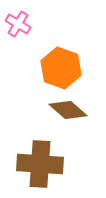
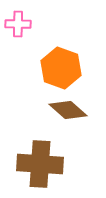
pink cross: rotated 30 degrees counterclockwise
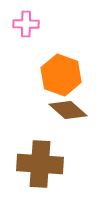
pink cross: moved 8 px right
orange hexagon: moved 7 px down
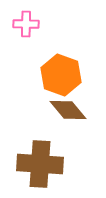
brown diamond: rotated 9 degrees clockwise
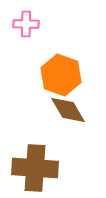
brown diamond: rotated 9 degrees clockwise
brown cross: moved 5 px left, 4 px down
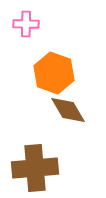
orange hexagon: moved 7 px left, 2 px up
brown cross: rotated 9 degrees counterclockwise
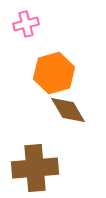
pink cross: rotated 15 degrees counterclockwise
orange hexagon: rotated 24 degrees clockwise
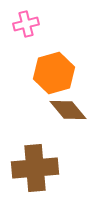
brown diamond: rotated 9 degrees counterclockwise
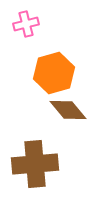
brown cross: moved 4 px up
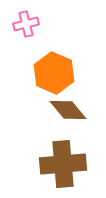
orange hexagon: rotated 21 degrees counterclockwise
brown cross: moved 28 px right
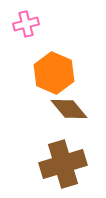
brown diamond: moved 1 px right, 1 px up
brown cross: rotated 12 degrees counterclockwise
